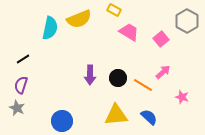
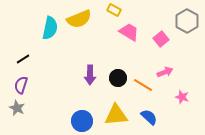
pink arrow: moved 2 px right; rotated 21 degrees clockwise
blue circle: moved 20 px right
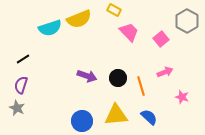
cyan semicircle: rotated 60 degrees clockwise
pink trapezoid: rotated 15 degrees clockwise
purple arrow: moved 3 px left, 1 px down; rotated 72 degrees counterclockwise
orange line: moved 2 px left, 1 px down; rotated 42 degrees clockwise
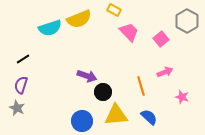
black circle: moved 15 px left, 14 px down
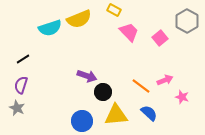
pink square: moved 1 px left, 1 px up
pink arrow: moved 8 px down
orange line: rotated 36 degrees counterclockwise
blue semicircle: moved 4 px up
